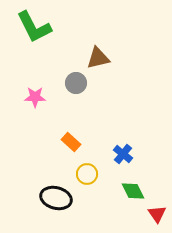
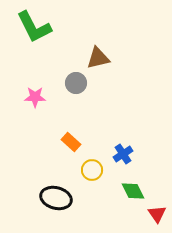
blue cross: rotated 18 degrees clockwise
yellow circle: moved 5 px right, 4 px up
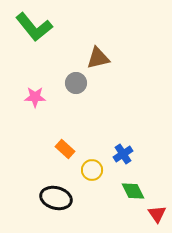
green L-shape: rotated 12 degrees counterclockwise
orange rectangle: moved 6 px left, 7 px down
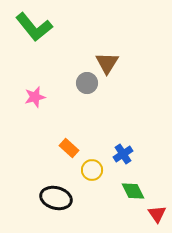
brown triangle: moved 9 px right, 5 px down; rotated 45 degrees counterclockwise
gray circle: moved 11 px right
pink star: rotated 15 degrees counterclockwise
orange rectangle: moved 4 px right, 1 px up
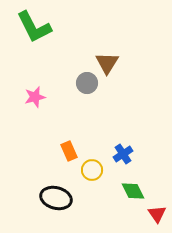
green L-shape: rotated 12 degrees clockwise
orange rectangle: moved 3 px down; rotated 24 degrees clockwise
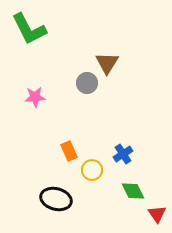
green L-shape: moved 5 px left, 2 px down
pink star: rotated 10 degrees clockwise
black ellipse: moved 1 px down
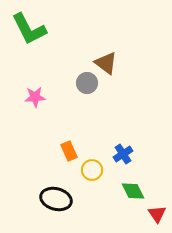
brown triangle: moved 1 px left; rotated 25 degrees counterclockwise
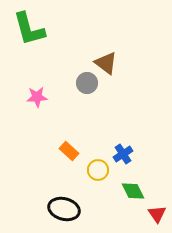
green L-shape: rotated 12 degrees clockwise
pink star: moved 2 px right
orange rectangle: rotated 24 degrees counterclockwise
yellow circle: moved 6 px right
black ellipse: moved 8 px right, 10 px down
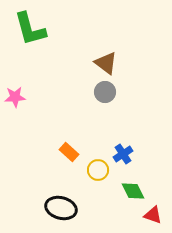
green L-shape: moved 1 px right
gray circle: moved 18 px right, 9 px down
pink star: moved 22 px left
orange rectangle: moved 1 px down
black ellipse: moved 3 px left, 1 px up
red triangle: moved 4 px left, 1 px down; rotated 36 degrees counterclockwise
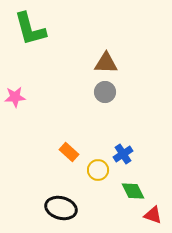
brown triangle: rotated 35 degrees counterclockwise
